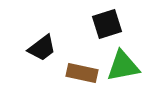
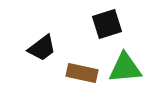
green triangle: moved 2 px right, 2 px down; rotated 6 degrees clockwise
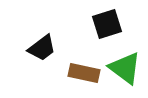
green triangle: rotated 42 degrees clockwise
brown rectangle: moved 2 px right
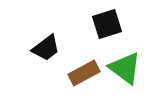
black trapezoid: moved 4 px right
brown rectangle: rotated 40 degrees counterclockwise
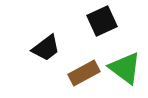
black square: moved 5 px left, 3 px up; rotated 8 degrees counterclockwise
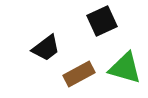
green triangle: rotated 21 degrees counterclockwise
brown rectangle: moved 5 px left, 1 px down
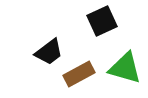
black trapezoid: moved 3 px right, 4 px down
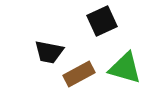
black trapezoid: rotated 48 degrees clockwise
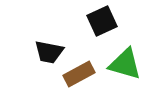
green triangle: moved 4 px up
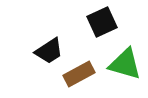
black square: moved 1 px down
black trapezoid: moved 1 px up; rotated 44 degrees counterclockwise
